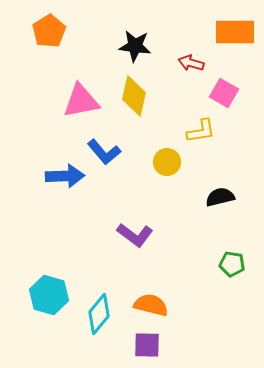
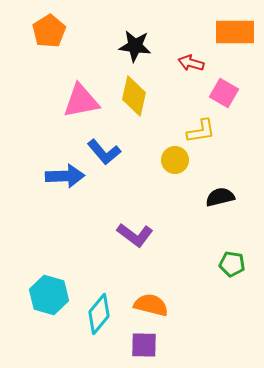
yellow circle: moved 8 px right, 2 px up
purple square: moved 3 px left
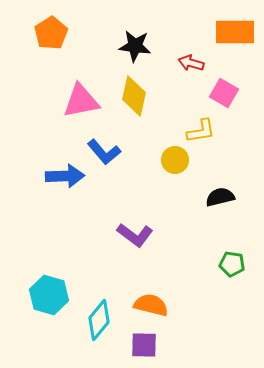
orange pentagon: moved 2 px right, 2 px down
cyan diamond: moved 6 px down
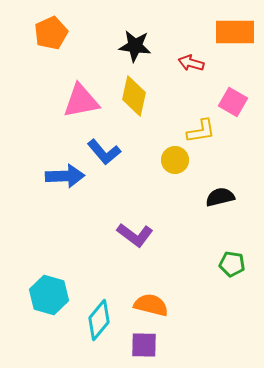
orange pentagon: rotated 8 degrees clockwise
pink square: moved 9 px right, 9 px down
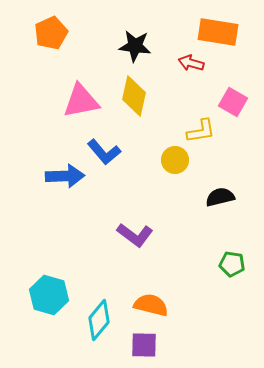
orange rectangle: moved 17 px left; rotated 9 degrees clockwise
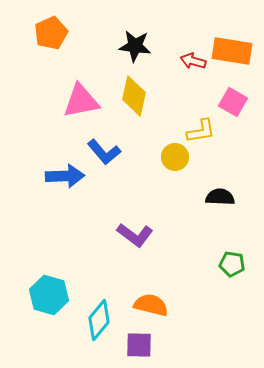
orange rectangle: moved 14 px right, 19 px down
red arrow: moved 2 px right, 2 px up
yellow circle: moved 3 px up
black semicircle: rotated 16 degrees clockwise
purple square: moved 5 px left
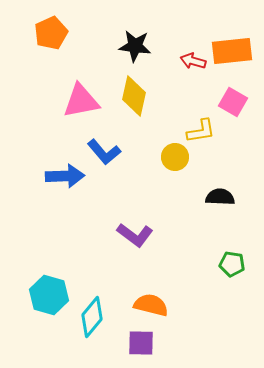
orange rectangle: rotated 15 degrees counterclockwise
cyan diamond: moved 7 px left, 3 px up
purple square: moved 2 px right, 2 px up
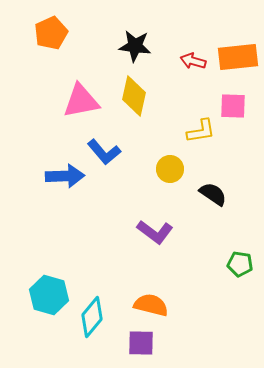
orange rectangle: moved 6 px right, 6 px down
pink square: moved 4 px down; rotated 28 degrees counterclockwise
yellow circle: moved 5 px left, 12 px down
black semicircle: moved 7 px left, 3 px up; rotated 32 degrees clockwise
purple L-shape: moved 20 px right, 3 px up
green pentagon: moved 8 px right
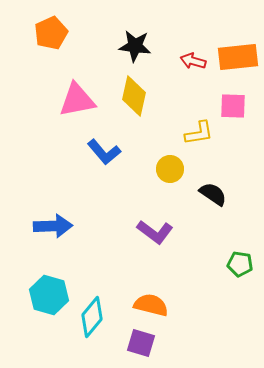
pink triangle: moved 4 px left, 1 px up
yellow L-shape: moved 2 px left, 2 px down
blue arrow: moved 12 px left, 50 px down
purple square: rotated 16 degrees clockwise
